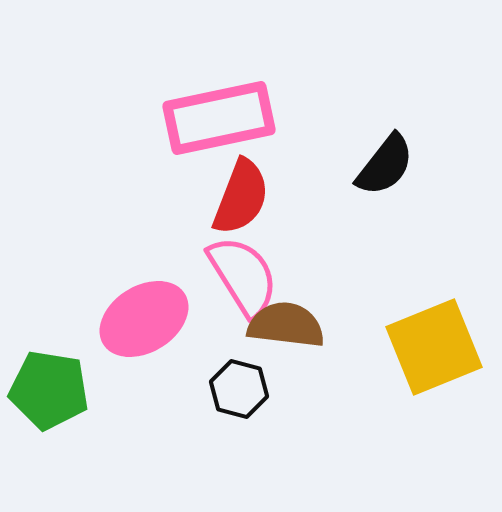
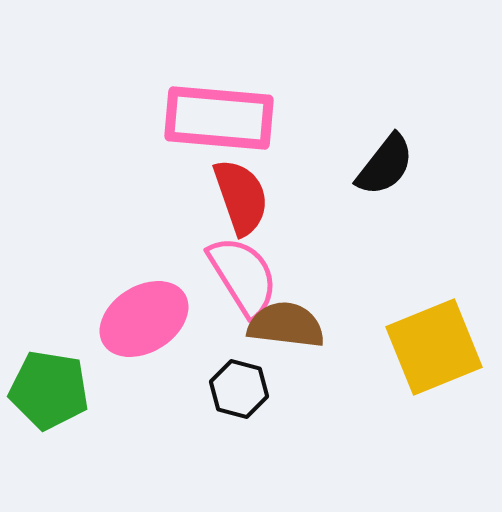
pink rectangle: rotated 17 degrees clockwise
red semicircle: rotated 40 degrees counterclockwise
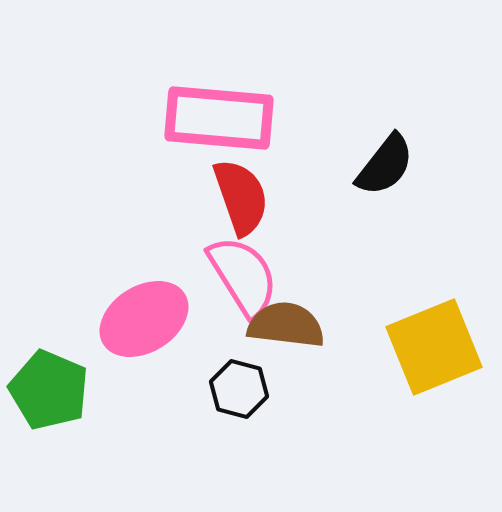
green pentagon: rotated 14 degrees clockwise
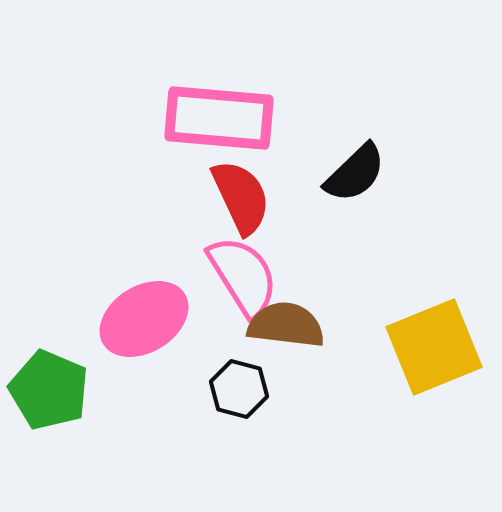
black semicircle: moved 30 px left, 8 px down; rotated 8 degrees clockwise
red semicircle: rotated 6 degrees counterclockwise
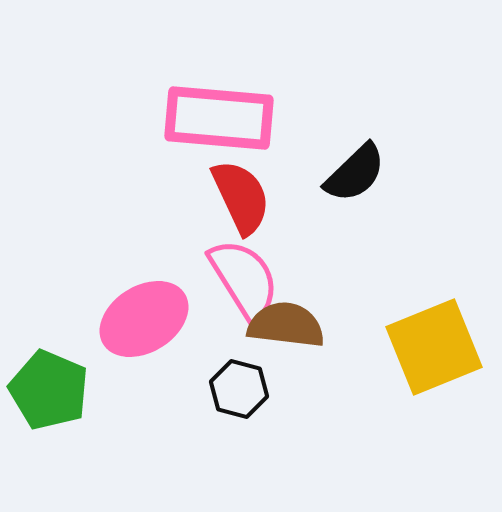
pink semicircle: moved 1 px right, 3 px down
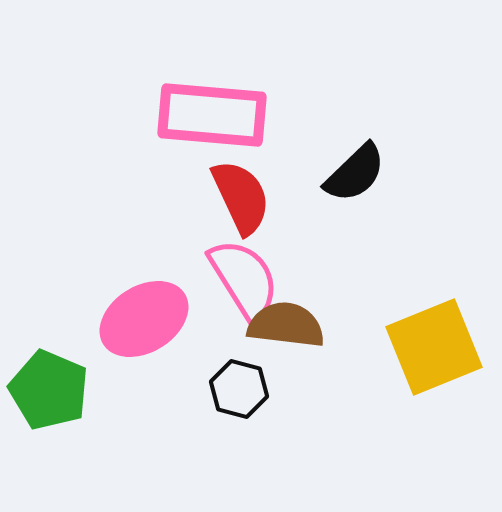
pink rectangle: moved 7 px left, 3 px up
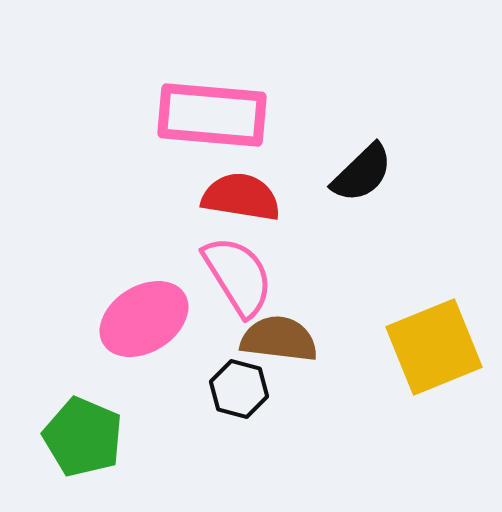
black semicircle: moved 7 px right
red semicircle: rotated 56 degrees counterclockwise
pink semicircle: moved 6 px left, 3 px up
brown semicircle: moved 7 px left, 14 px down
green pentagon: moved 34 px right, 47 px down
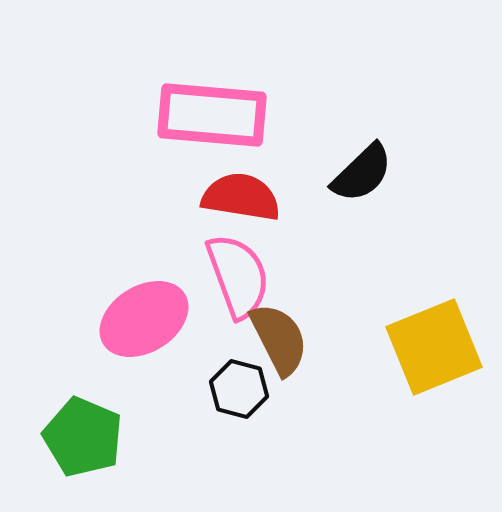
pink semicircle: rotated 12 degrees clockwise
brown semicircle: rotated 56 degrees clockwise
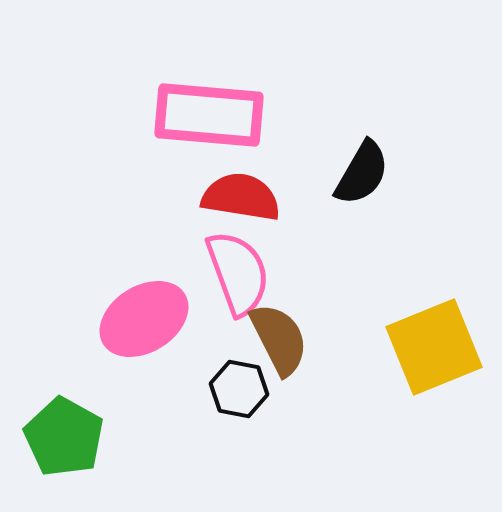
pink rectangle: moved 3 px left
black semicircle: rotated 16 degrees counterclockwise
pink semicircle: moved 3 px up
black hexagon: rotated 4 degrees counterclockwise
green pentagon: moved 19 px left; rotated 6 degrees clockwise
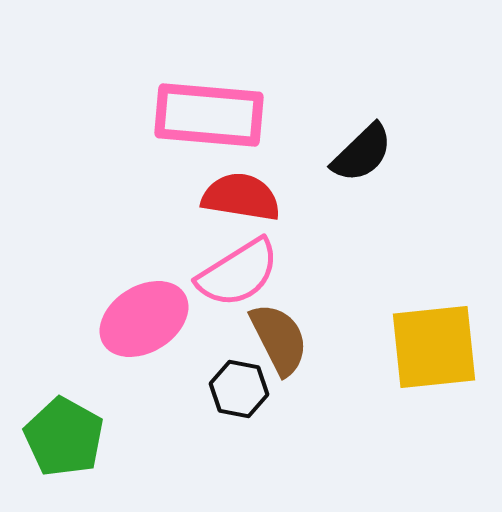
black semicircle: moved 20 px up; rotated 16 degrees clockwise
pink semicircle: rotated 78 degrees clockwise
yellow square: rotated 16 degrees clockwise
